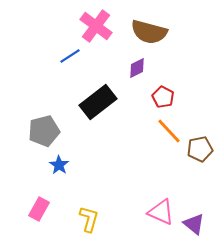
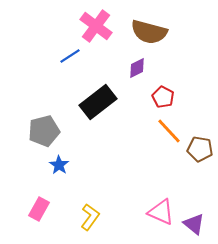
brown pentagon: rotated 20 degrees clockwise
yellow L-shape: moved 1 px right, 2 px up; rotated 20 degrees clockwise
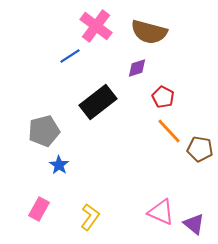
purple diamond: rotated 10 degrees clockwise
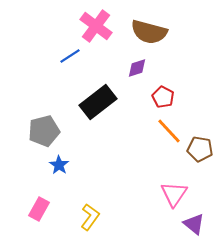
pink triangle: moved 13 px right, 18 px up; rotated 40 degrees clockwise
